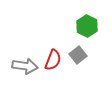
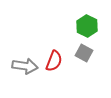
gray square: moved 6 px right, 2 px up; rotated 24 degrees counterclockwise
red semicircle: moved 1 px right, 1 px down
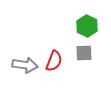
gray square: rotated 30 degrees counterclockwise
gray arrow: moved 1 px up
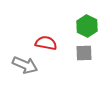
red semicircle: moved 8 px left, 18 px up; rotated 100 degrees counterclockwise
gray arrow: rotated 15 degrees clockwise
